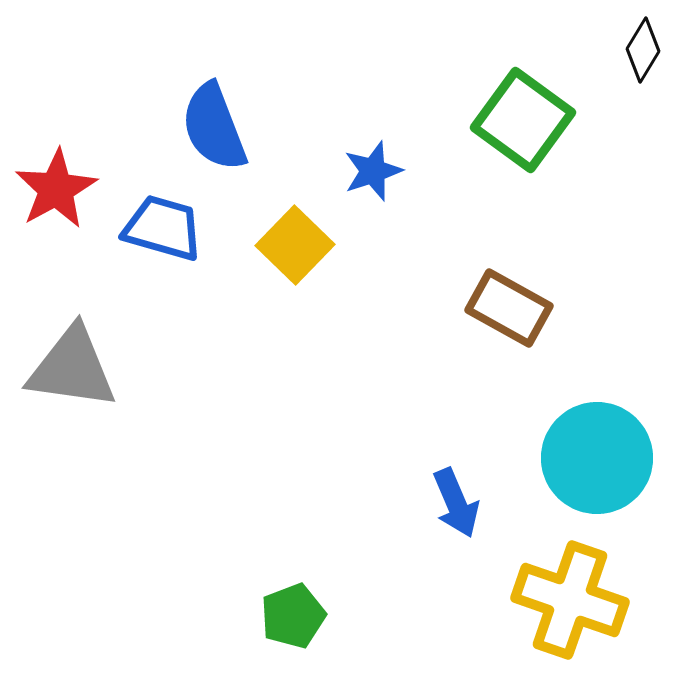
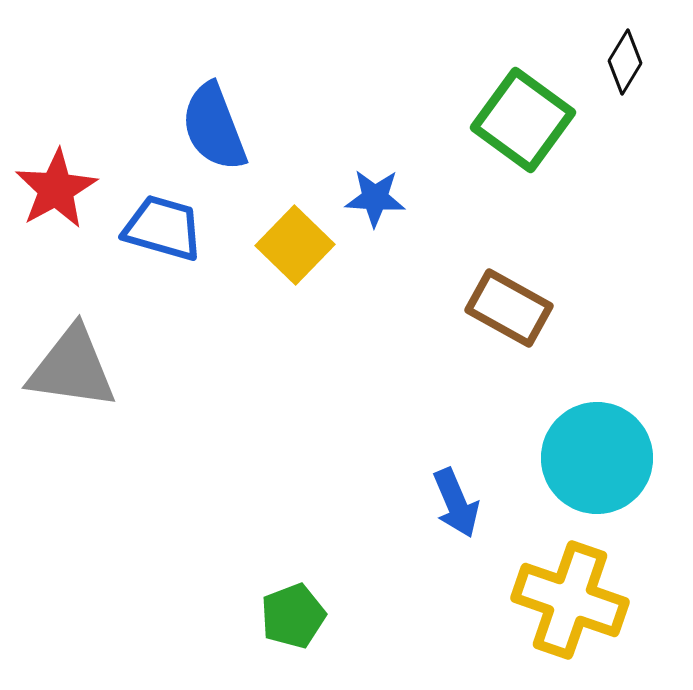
black diamond: moved 18 px left, 12 px down
blue star: moved 2 px right, 27 px down; rotated 22 degrees clockwise
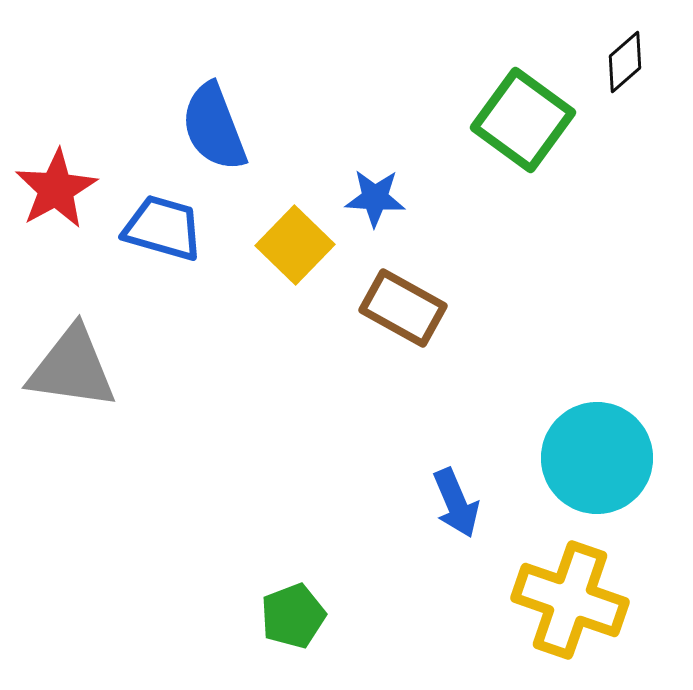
black diamond: rotated 18 degrees clockwise
brown rectangle: moved 106 px left
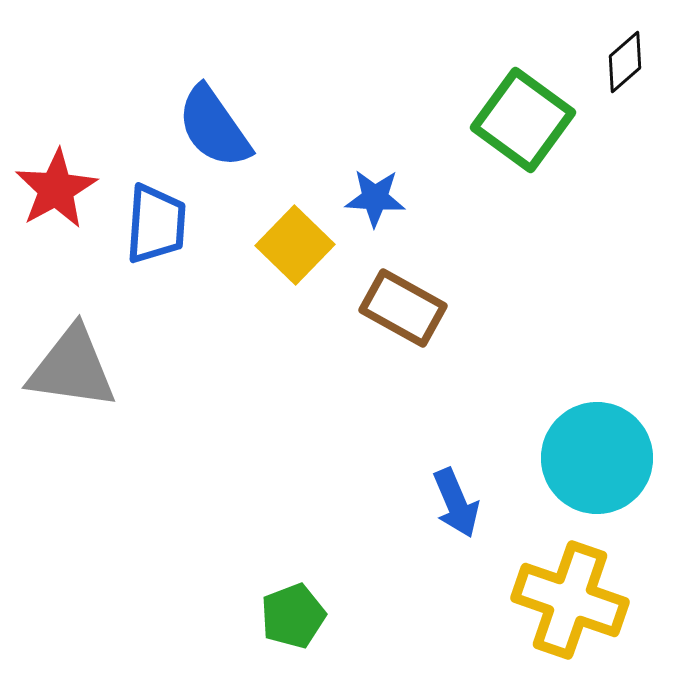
blue semicircle: rotated 14 degrees counterclockwise
blue trapezoid: moved 7 px left, 4 px up; rotated 78 degrees clockwise
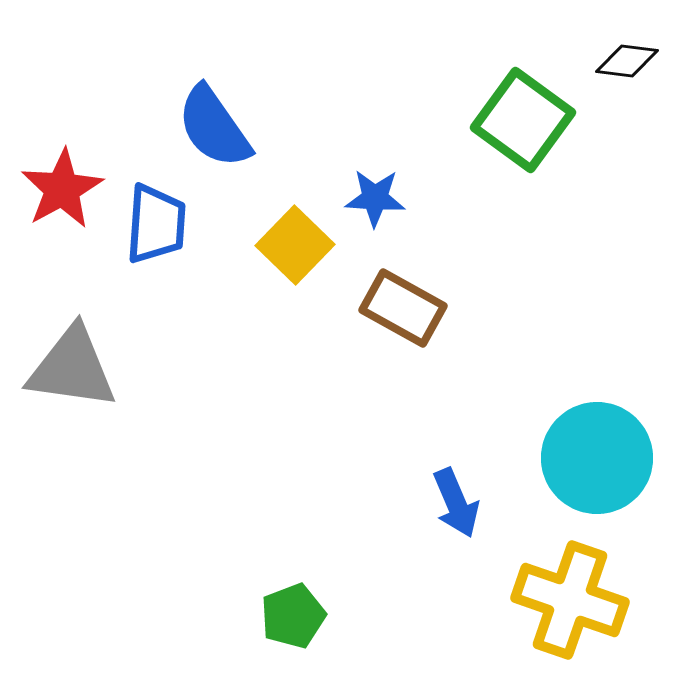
black diamond: moved 2 px right, 1 px up; rotated 48 degrees clockwise
red star: moved 6 px right
